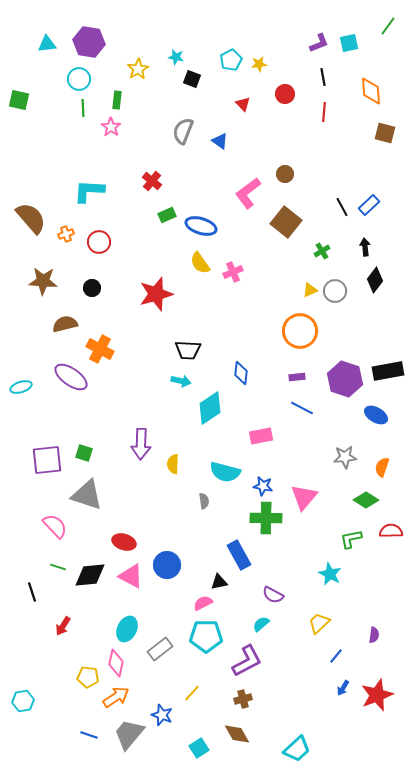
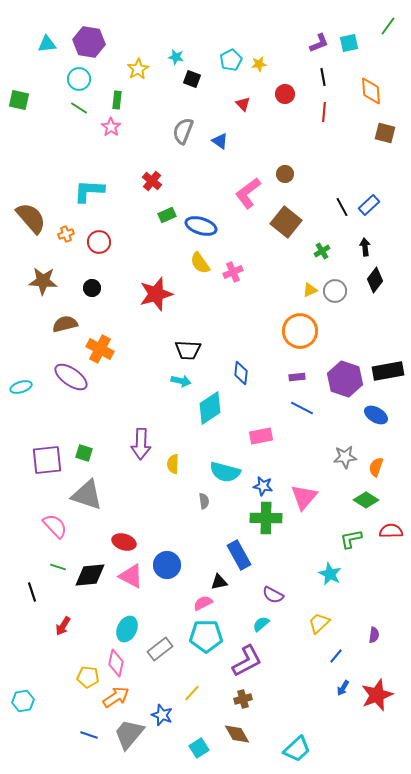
green line at (83, 108): moved 4 px left; rotated 54 degrees counterclockwise
orange semicircle at (382, 467): moved 6 px left
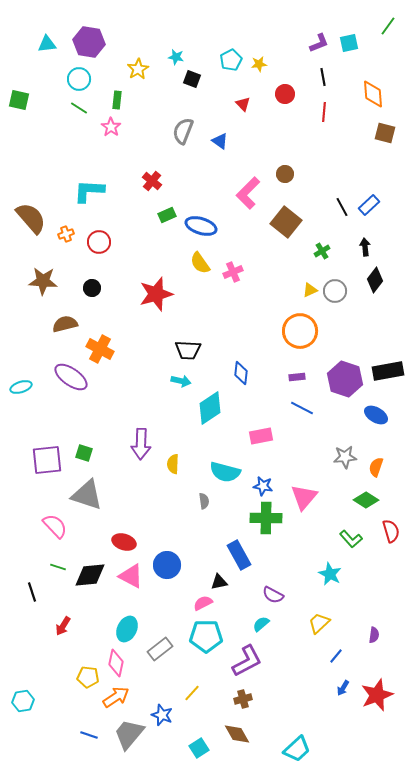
orange diamond at (371, 91): moved 2 px right, 3 px down
pink L-shape at (248, 193): rotated 8 degrees counterclockwise
red semicircle at (391, 531): rotated 75 degrees clockwise
green L-shape at (351, 539): rotated 120 degrees counterclockwise
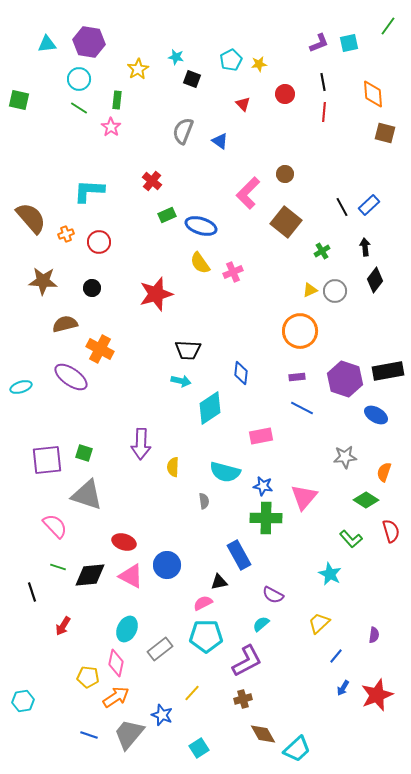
black line at (323, 77): moved 5 px down
yellow semicircle at (173, 464): moved 3 px down
orange semicircle at (376, 467): moved 8 px right, 5 px down
brown diamond at (237, 734): moved 26 px right
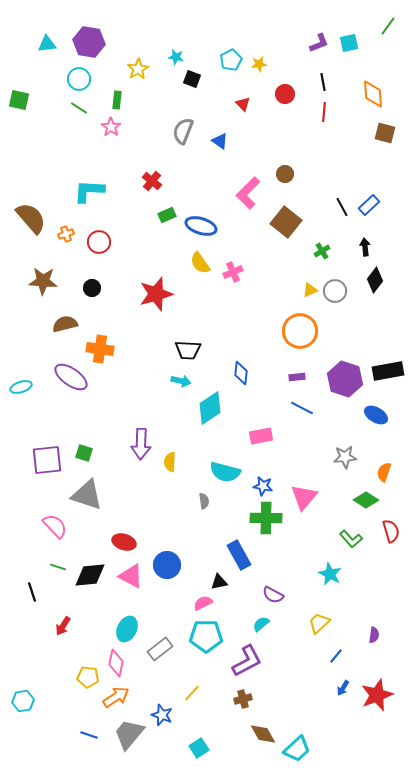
orange cross at (100, 349): rotated 20 degrees counterclockwise
yellow semicircle at (173, 467): moved 3 px left, 5 px up
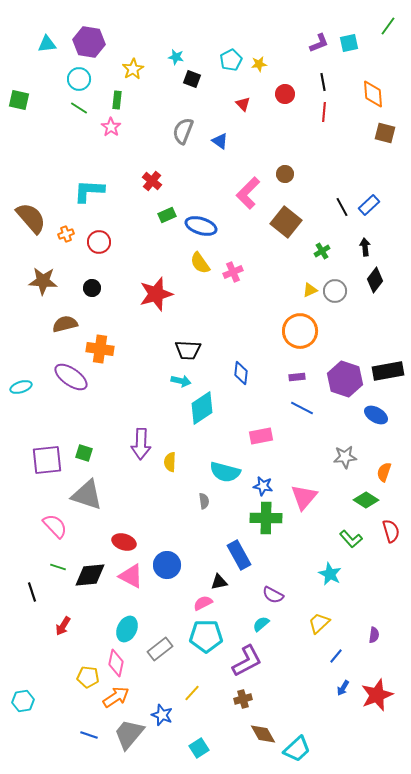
yellow star at (138, 69): moved 5 px left
cyan diamond at (210, 408): moved 8 px left
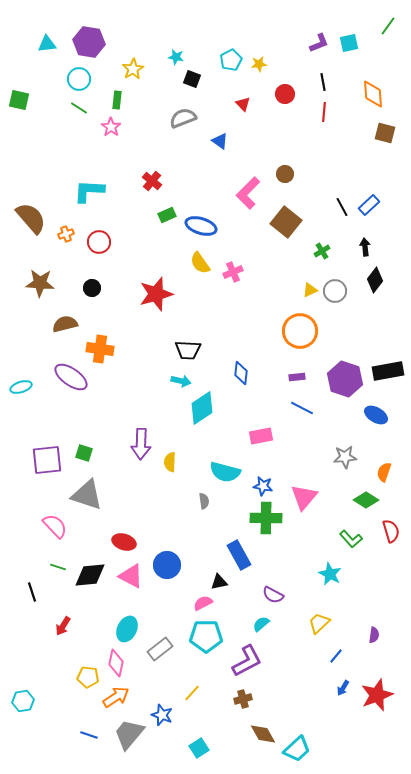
gray semicircle at (183, 131): moved 13 px up; rotated 48 degrees clockwise
brown star at (43, 281): moved 3 px left, 2 px down
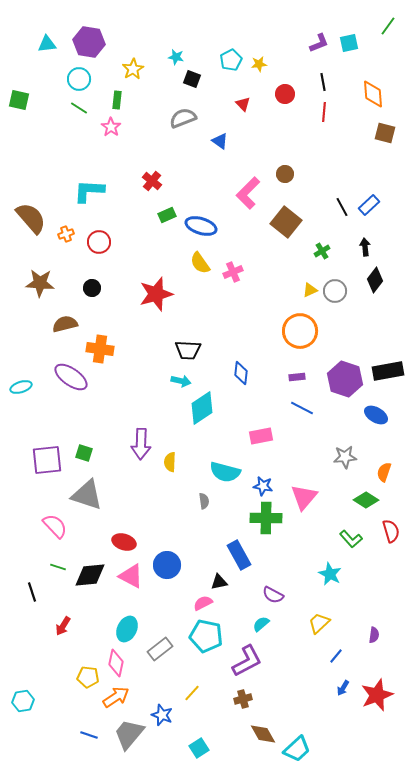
cyan pentagon at (206, 636): rotated 12 degrees clockwise
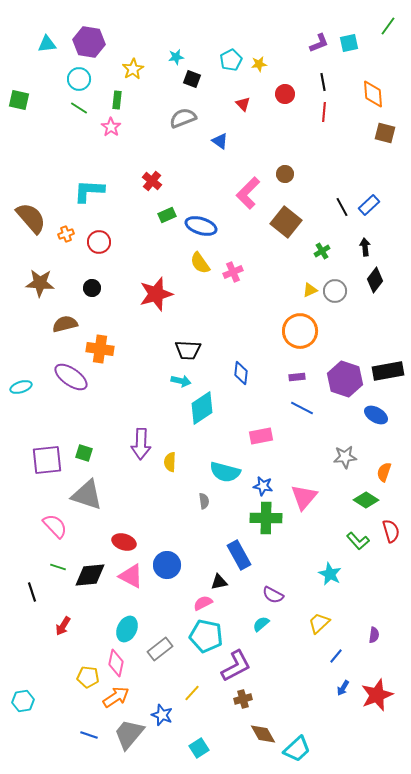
cyan star at (176, 57): rotated 21 degrees counterclockwise
green L-shape at (351, 539): moved 7 px right, 2 px down
purple L-shape at (247, 661): moved 11 px left, 5 px down
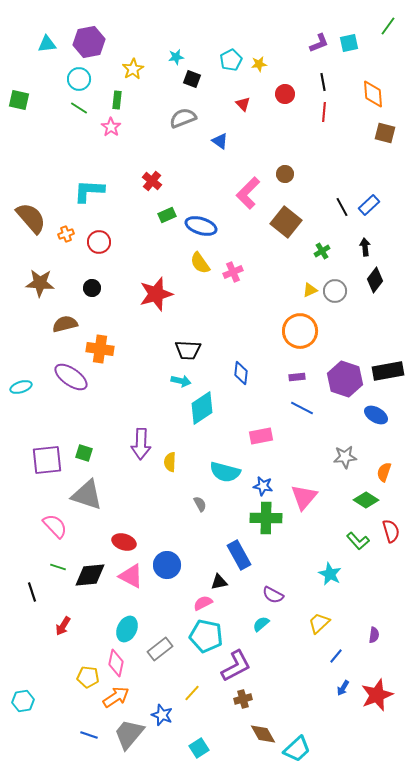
purple hexagon at (89, 42): rotated 20 degrees counterclockwise
gray semicircle at (204, 501): moved 4 px left, 3 px down; rotated 21 degrees counterclockwise
